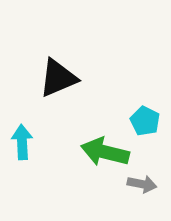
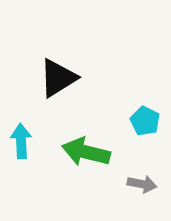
black triangle: rotated 9 degrees counterclockwise
cyan arrow: moved 1 px left, 1 px up
green arrow: moved 19 px left
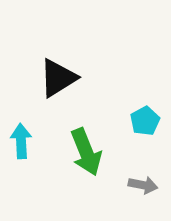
cyan pentagon: rotated 16 degrees clockwise
green arrow: rotated 126 degrees counterclockwise
gray arrow: moved 1 px right, 1 px down
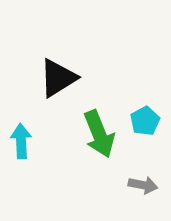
green arrow: moved 13 px right, 18 px up
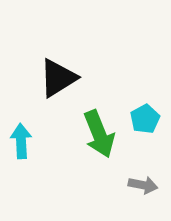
cyan pentagon: moved 2 px up
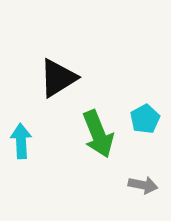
green arrow: moved 1 px left
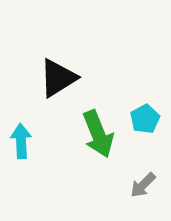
gray arrow: rotated 124 degrees clockwise
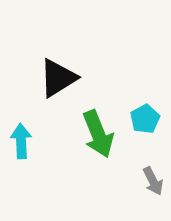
gray arrow: moved 10 px right, 4 px up; rotated 72 degrees counterclockwise
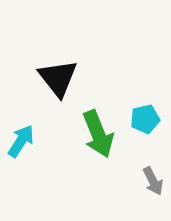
black triangle: rotated 36 degrees counterclockwise
cyan pentagon: rotated 16 degrees clockwise
cyan arrow: rotated 36 degrees clockwise
